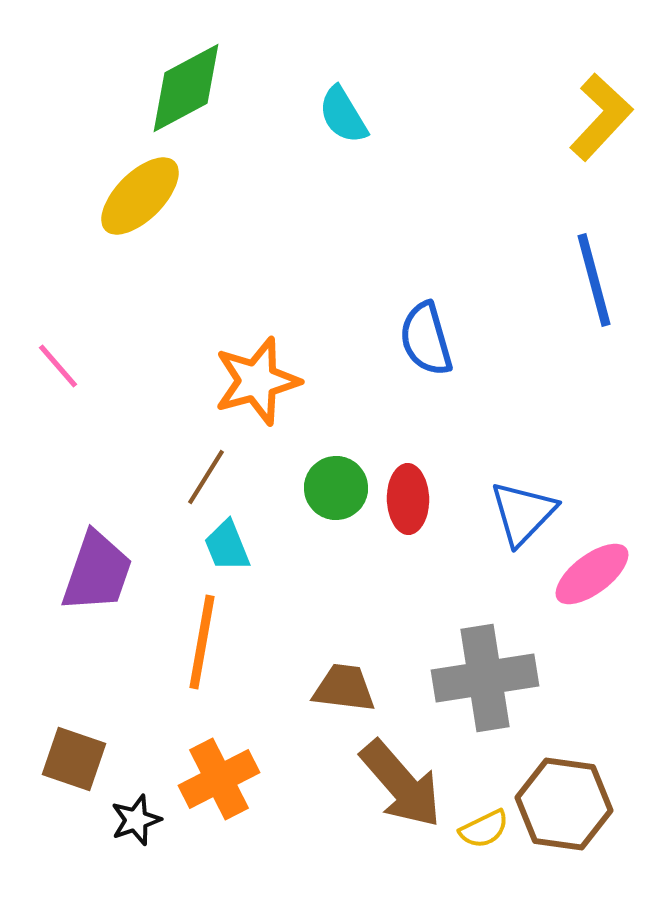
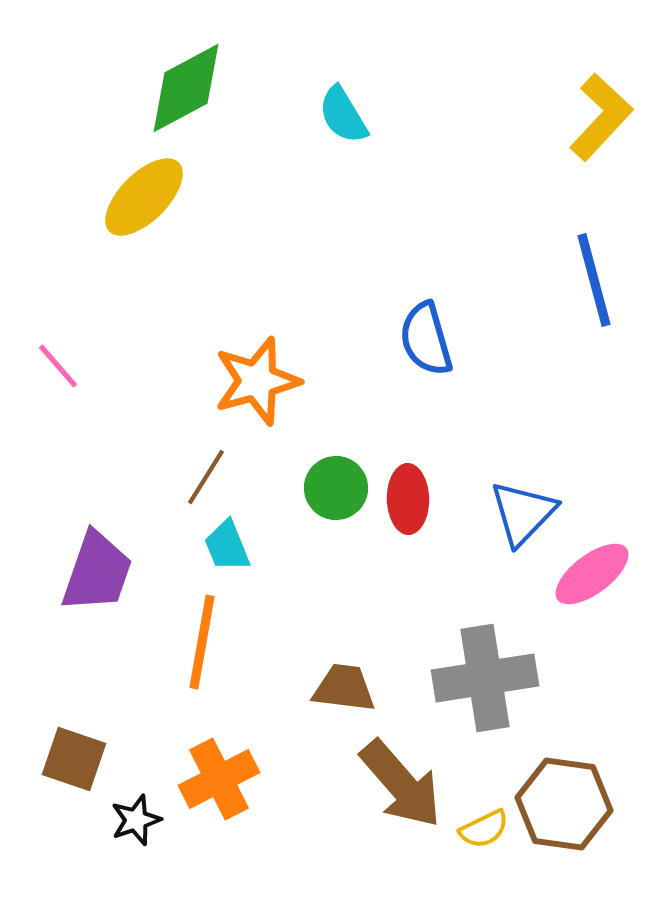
yellow ellipse: moved 4 px right, 1 px down
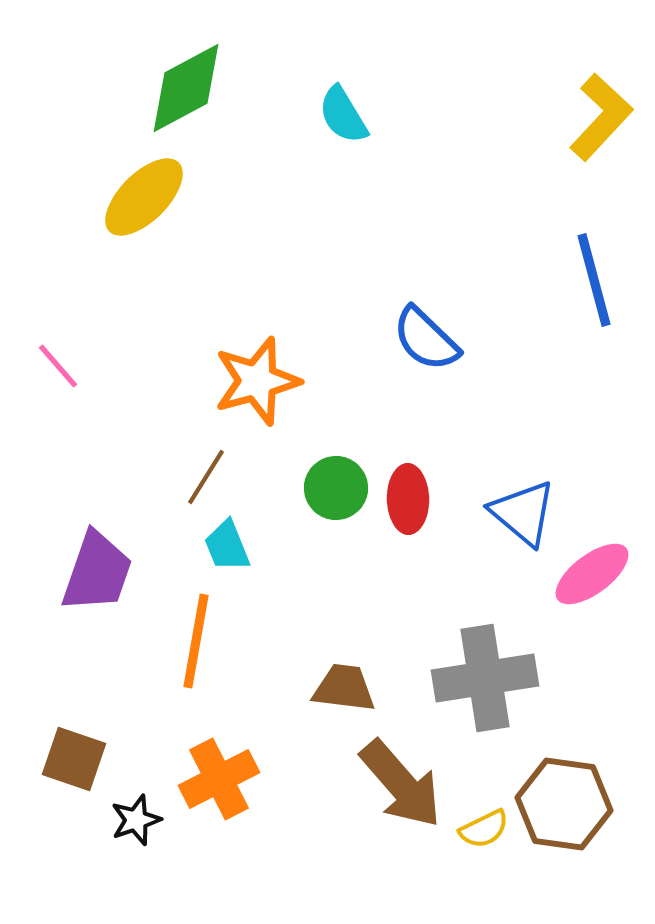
blue semicircle: rotated 30 degrees counterclockwise
blue triangle: rotated 34 degrees counterclockwise
orange line: moved 6 px left, 1 px up
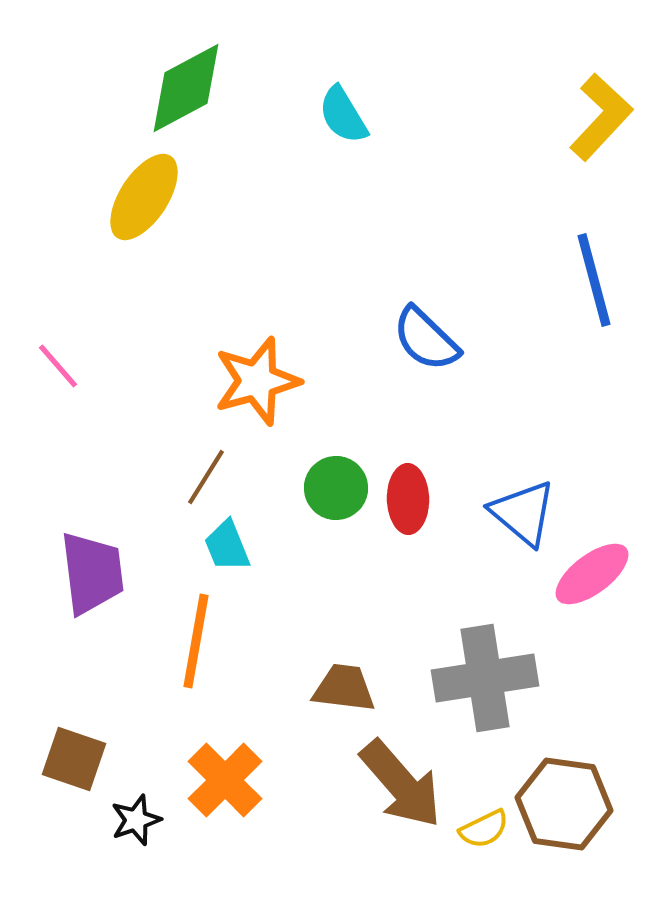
yellow ellipse: rotated 12 degrees counterclockwise
purple trapezoid: moved 5 px left, 1 px down; rotated 26 degrees counterclockwise
orange cross: moved 6 px right, 1 px down; rotated 18 degrees counterclockwise
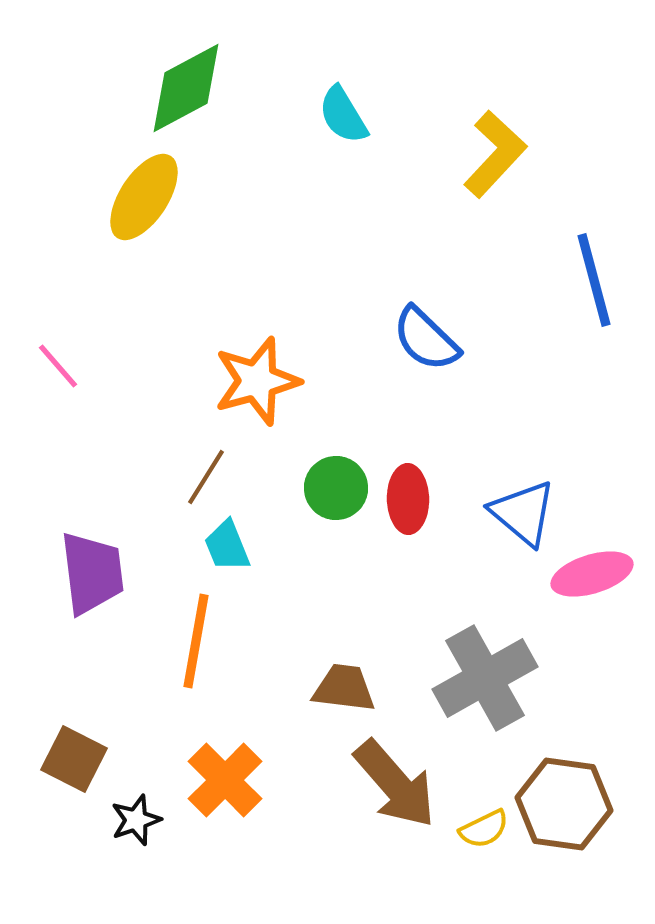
yellow L-shape: moved 106 px left, 37 px down
pink ellipse: rotated 20 degrees clockwise
gray cross: rotated 20 degrees counterclockwise
brown square: rotated 8 degrees clockwise
brown arrow: moved 6 px left
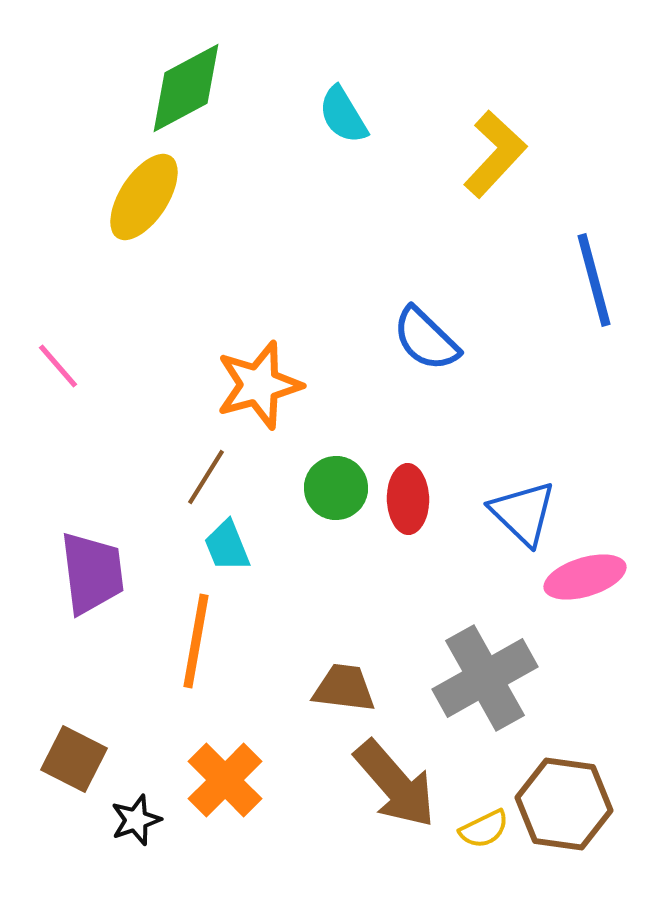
orange star: moved 2 px right, 4 px down
blue triangle: rotated 4 degrees clockwise
pink ellipse: moved 7 px left, 3 px down
